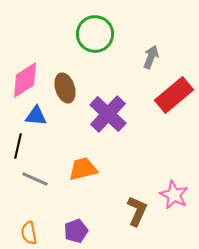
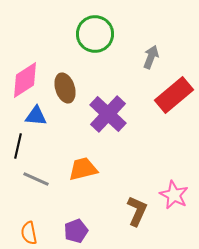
gray line: moved 1 px right
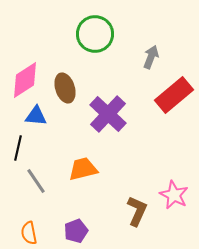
black line: moved 2 px down
gray line: moved 2 px down; rotated 32 degrees clockwise
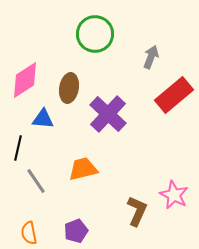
brown ellipse: moved 4 px right; rotated 28 degrees clockwise
blue triangle: moved 7 px right, 3 px down
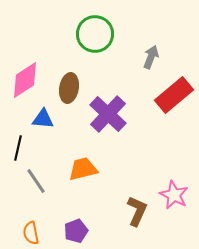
orange semicircle: moved 2 px right
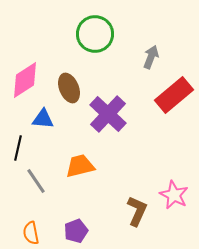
brown ellipse: rotated 32 degrees counterclockwise
orange trapezoid: moved 3 px left, 3 px up
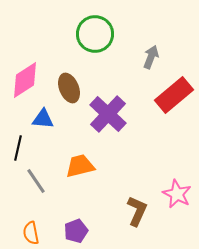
pink star: moved 3 px right, 1 px up
